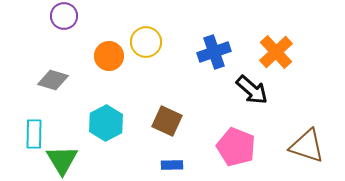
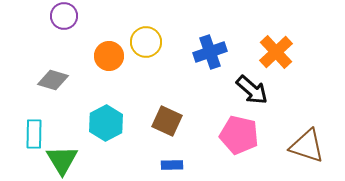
blue cross: moved 4 px left
pink pentagon: moved 3 px right, 12 px up; rotated 9 degrees counterclockwise
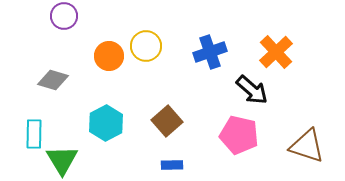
yellow circle: moved 4 px down
brown square: rotated 24 degrees clockwise
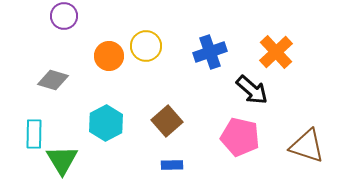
pink pentagon: moved 1 px right, 2 px down
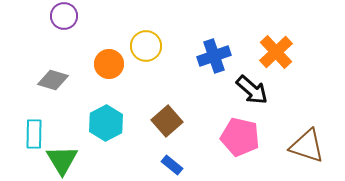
blue cross: moved 4 px right, 4 px down
orange circle: moved 8 px down
blue rectangle: rotated 40 degrees clockwise
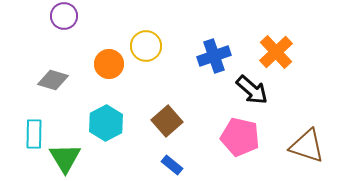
green triangle: moved 3 px right, 2 px up
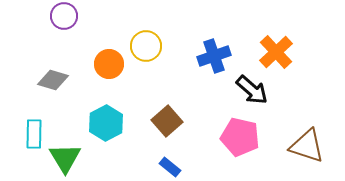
blue rectangle: moved 2 px left, 2 px down
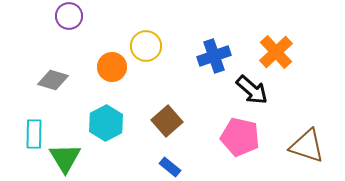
purple circle: moved 5 px right
orange circle: moved 3 px right, 3 px down
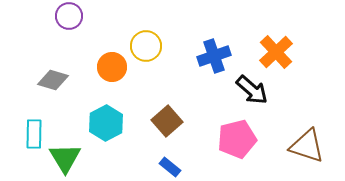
pink pentagon: moved 3 px left, 2 px down; rotated 27 degrees counterclockwise
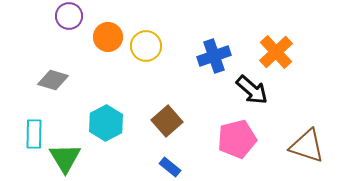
orange circle: moved 4 px left, 30 px up
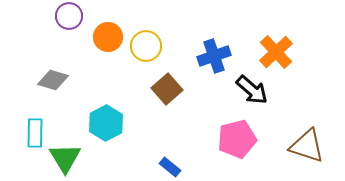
brown square: moved 32 px up
cyan rectangle: moved 1 px right, 1 px up
